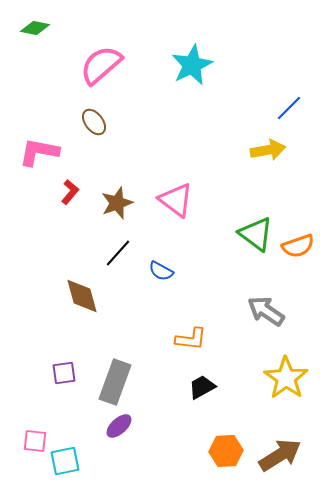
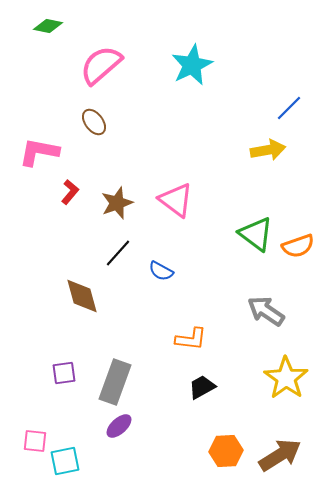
green diamond: moved 13 px right, 2 px up
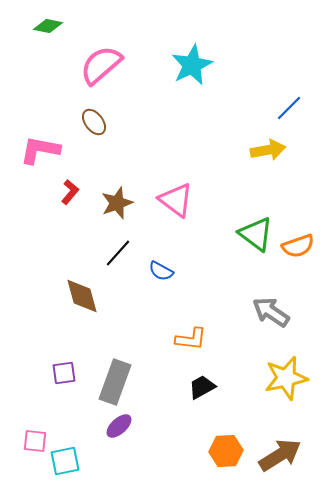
pink L-shape: moved 1 px right, 2 px up
gray arrow: moved 5 px right, 1 px down
yellow star: rotated 24 degrees clockwise
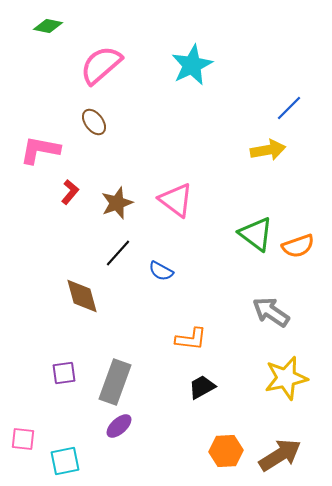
pink square: moved 12 px left, 2 px up
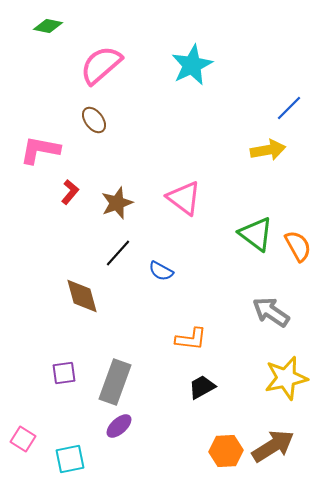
brown ellipse: moved 2 px up
pink triangle: moved 8 px right, 2 px up
orange semicircle: rotated 100 degrees counterclockwise
pink square: rotated 25 degrees clockwise
brown arrow: moved 7 px left, 9 px up
cyan square: moved 5 px right, 2 px up
